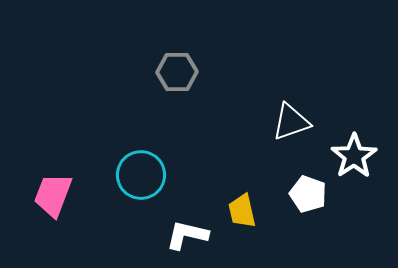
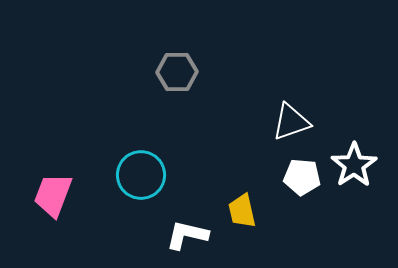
white star: moved 9 px down
white pentagon: moved 6 px left, 17 px up; rotated 15 degrees counterclockwise
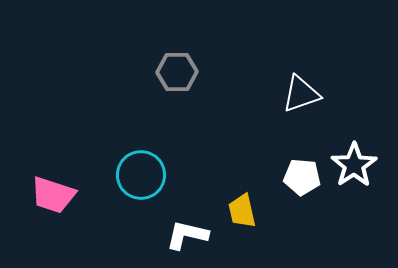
white triangle: moved 10 px right, 28 px up
pink trapezoid: rotated 93 degrees counterclockwise
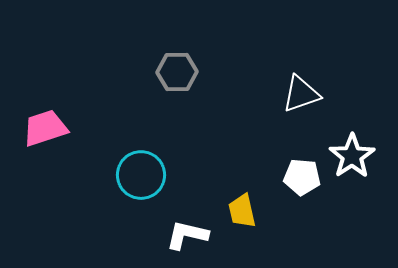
white star: moved 2 px left, 9 px up
pink trapezoid: moved 8 px left, 67 px up; rotated 144 degrees clockwise
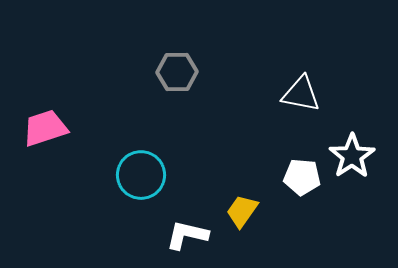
white triangle: rotated 30 degrees clockwise
yellow trapezoid: rotated 48 degrees clockwise
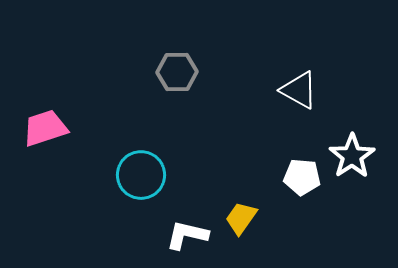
white triangle: moved 2 px left, 4 px up; rotated 18 degrees clockwise
yellow trapezoid: moved 1 px left, 7 px down
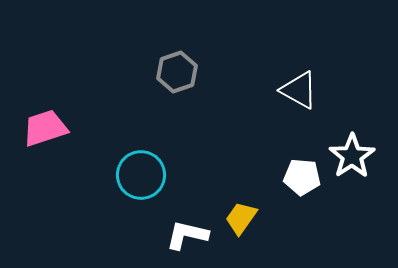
gray hexagon: rotated 18 degrees counterclockwise
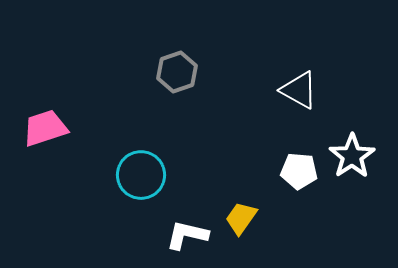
white pentagon: moved 3 px left, 6 px up
